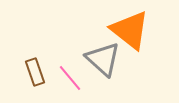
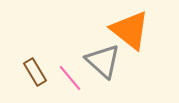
gray triangle: moved 2 px down
brown rectangle: rotated 12 degrees counterclockwise
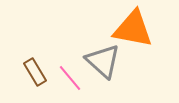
orange triangle: moved 3 px right, 1 px up; rotated 27 degrees counterclockwise
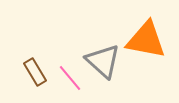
orange triangle: moved 13 px right, 11 px down
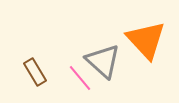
orange triangle: rotated 36 degrees clockwise
pink line: moved 10 px right
